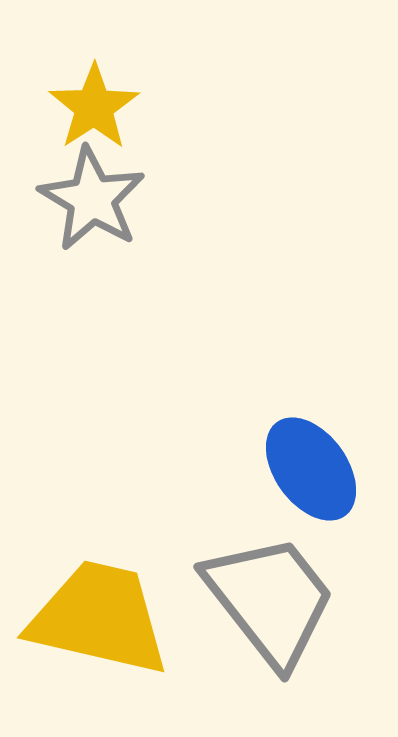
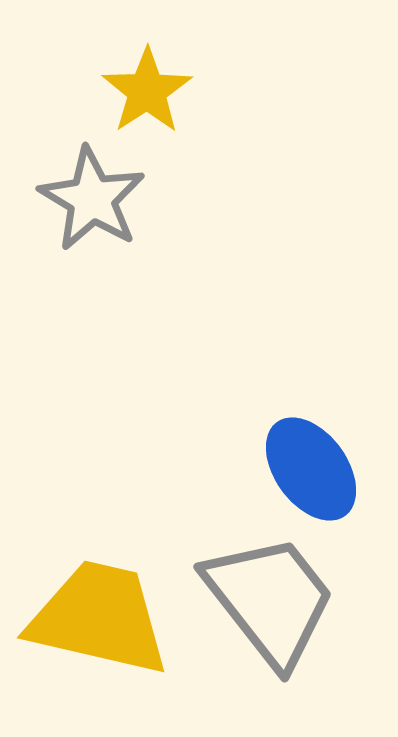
yellow star: moved 53 px right, 16 px up
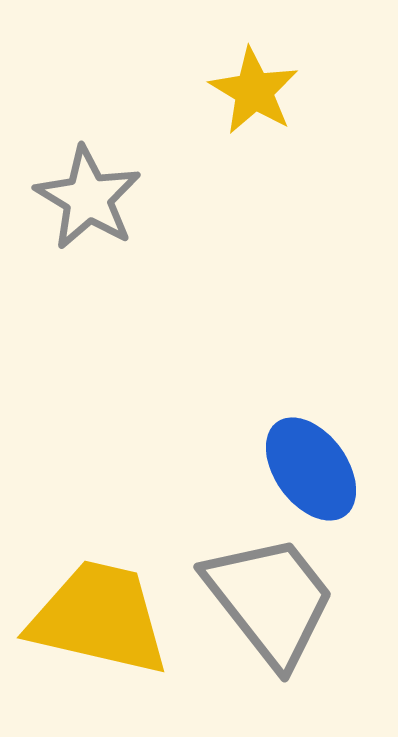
yellow star: moved 107 px right; rotated 8 degrees counterclockwise
gray star: moved 4 px left, 1 px up
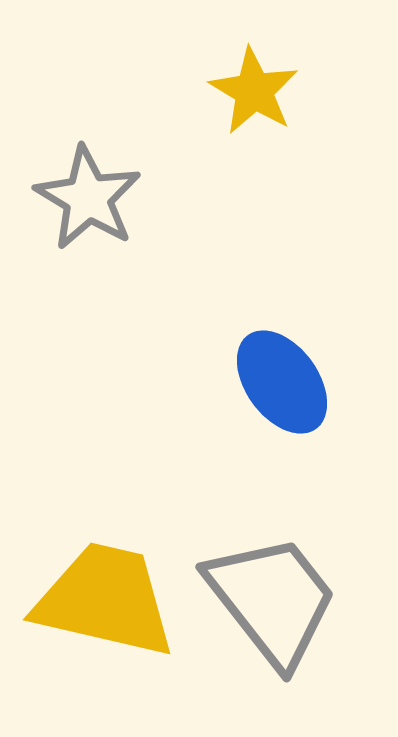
blue ellipse: moved 29 px left, 87 px up
gray trapezoid: moved 2 px right
yellow trapezoid: moved 6 px right, 18 px up
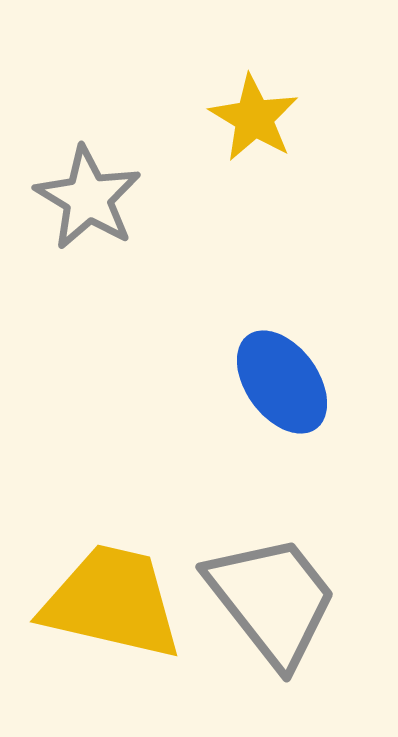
yellow star: moved 27 px down
yellow trapezoid: moved 7 px right, 2 px down
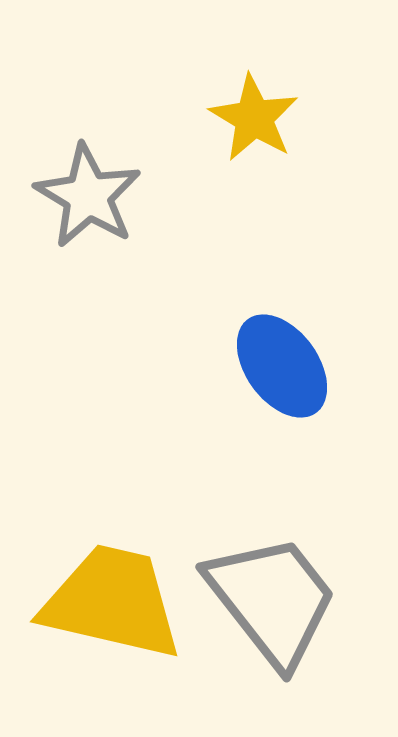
gray star: moved 2 px up
blue ellipse: moved 16 px up
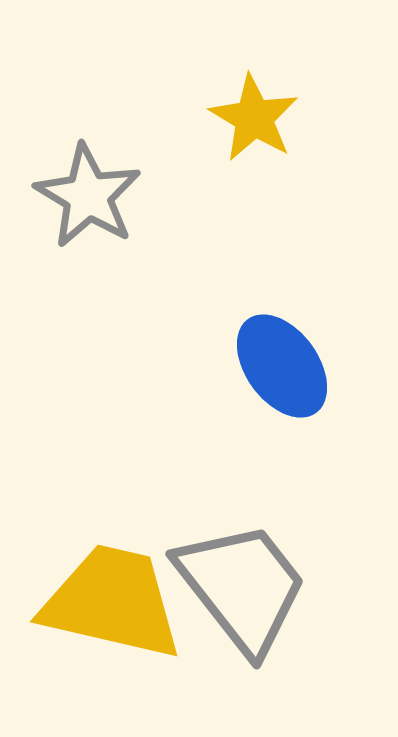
gray trapezoid: moved 30 px left, 13 px up
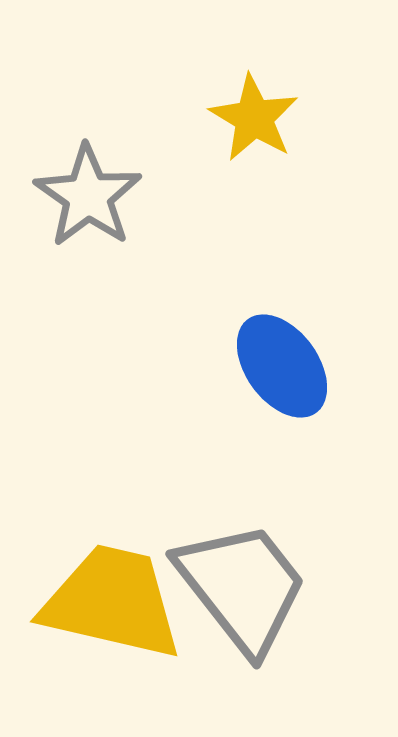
gray star: rotated 4 degrees clockwise
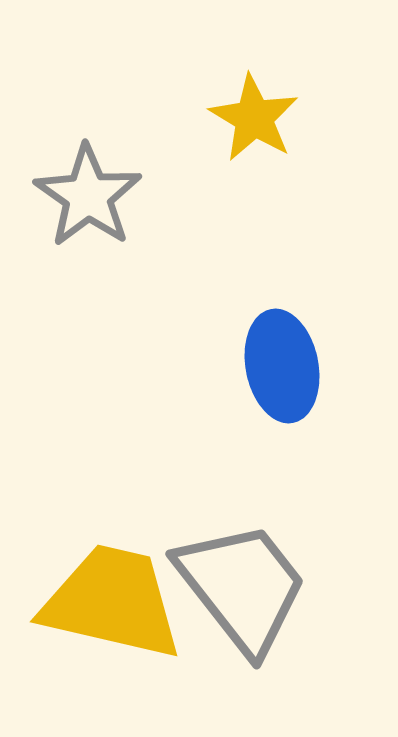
blue ellipse: rotated 25 degrees clockwise
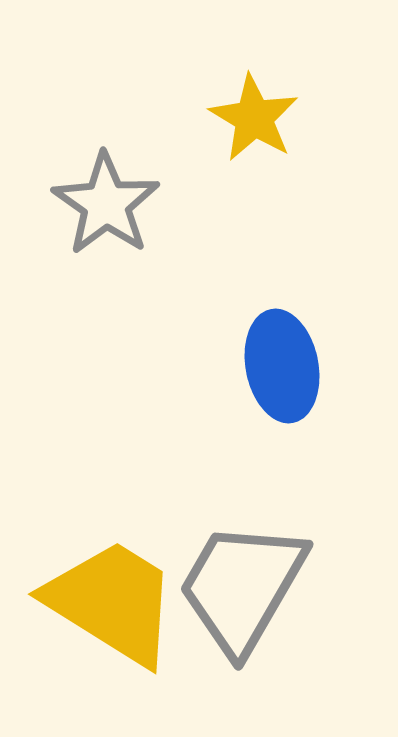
gray star: moved 18 px right, 8 px down
gray trapezoid: rotated 112 degrees counterclockwise
yellow trapezoid: rotated 19 degrees clockwise
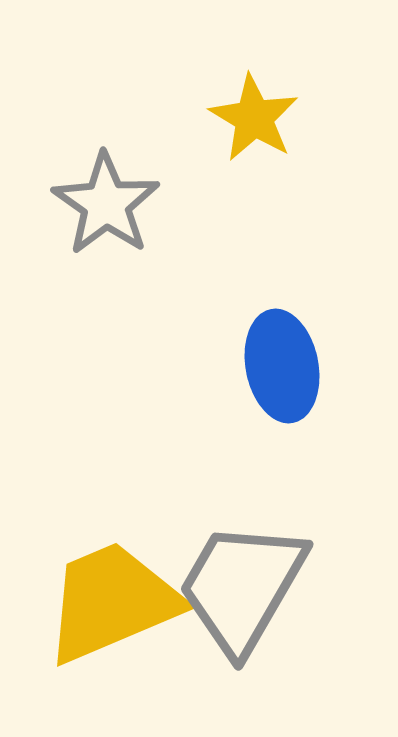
yellow trapezoid: rotated 55 degrees counterclockwise
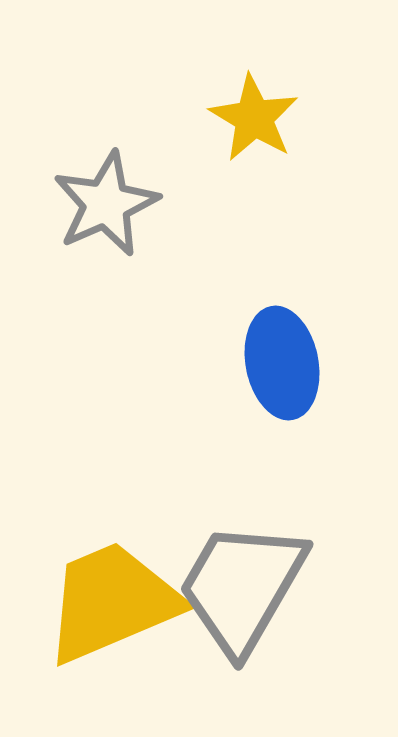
gray star: rotated 13 degrees clockwise
blue ellipse: moved 3 px up
